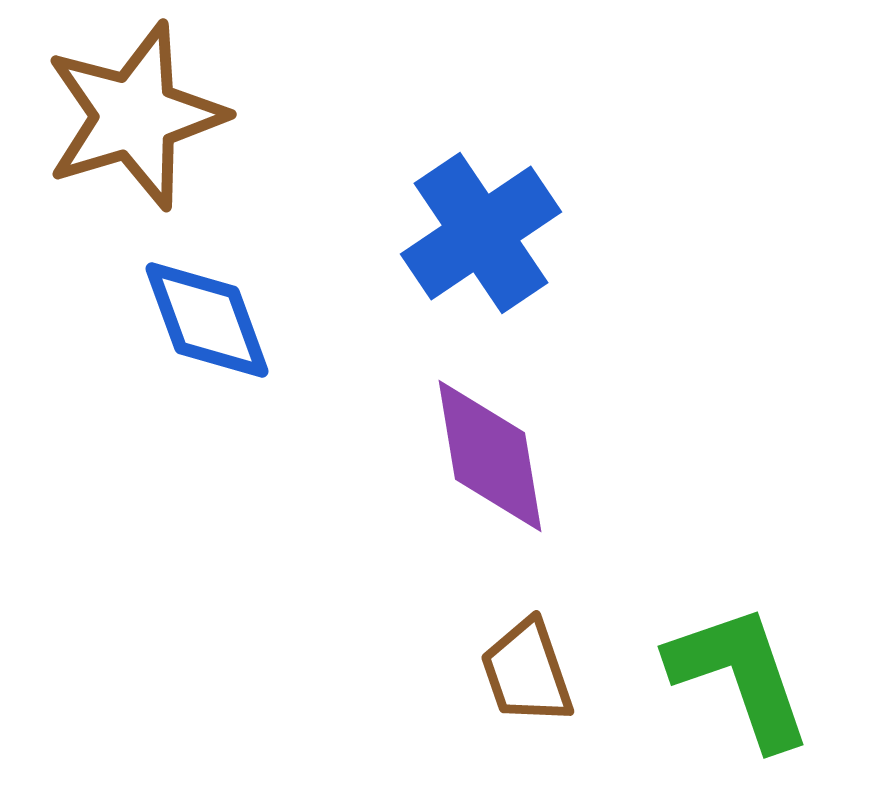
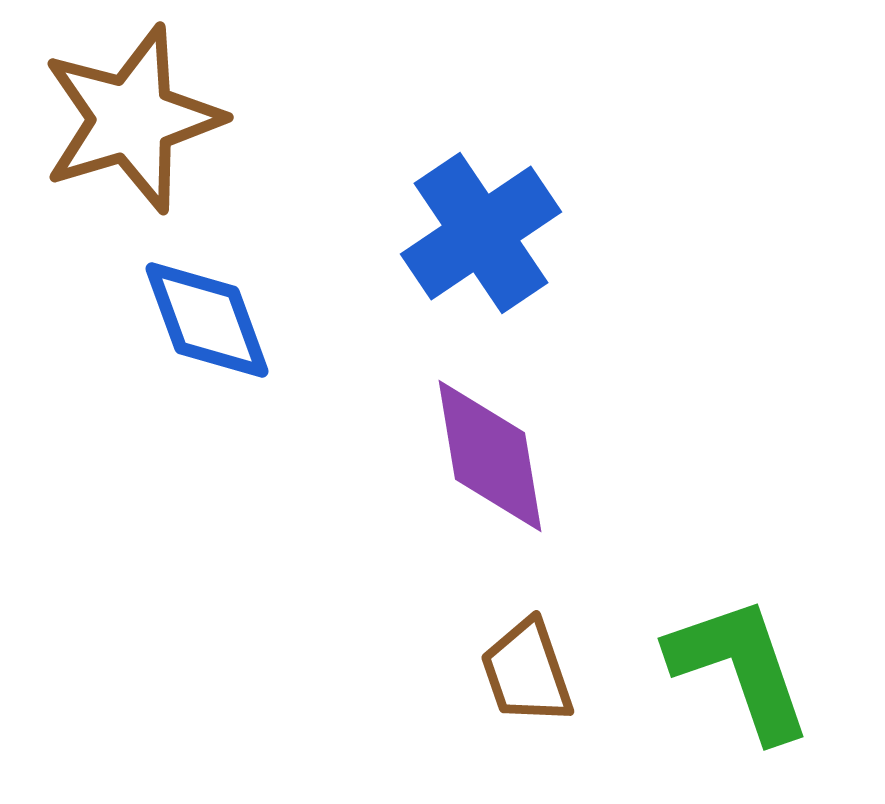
brown star: moved 3 px left, 3 px down
green L-shape: moved 8 px up
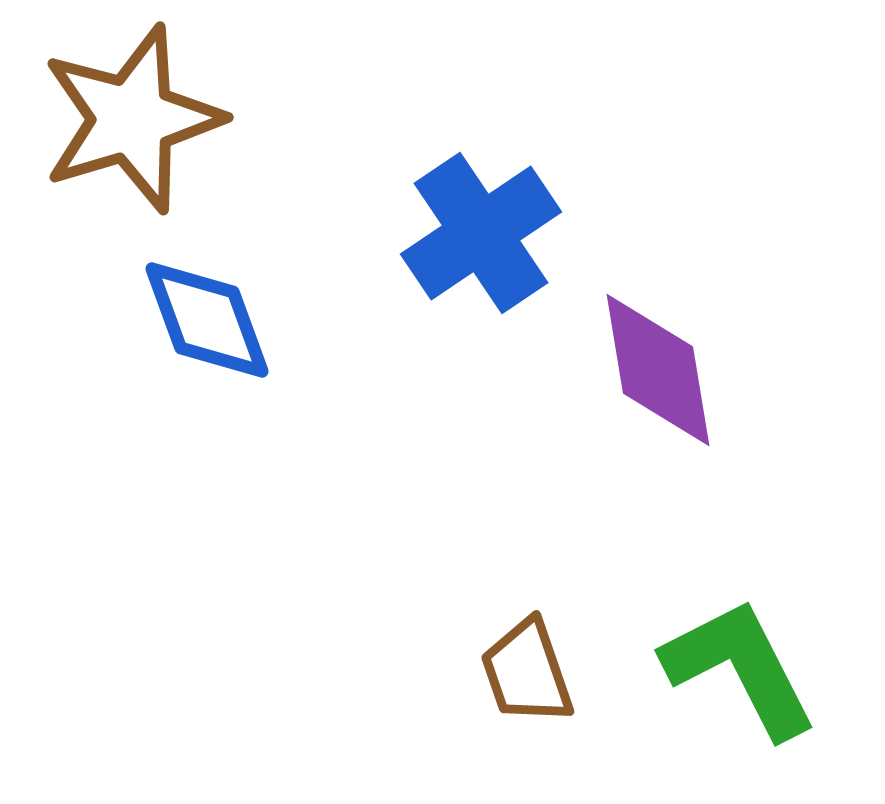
purple diamond: moved 168 px right, 86 px up
green L-shape: rotated 8 degrees counterclockwise
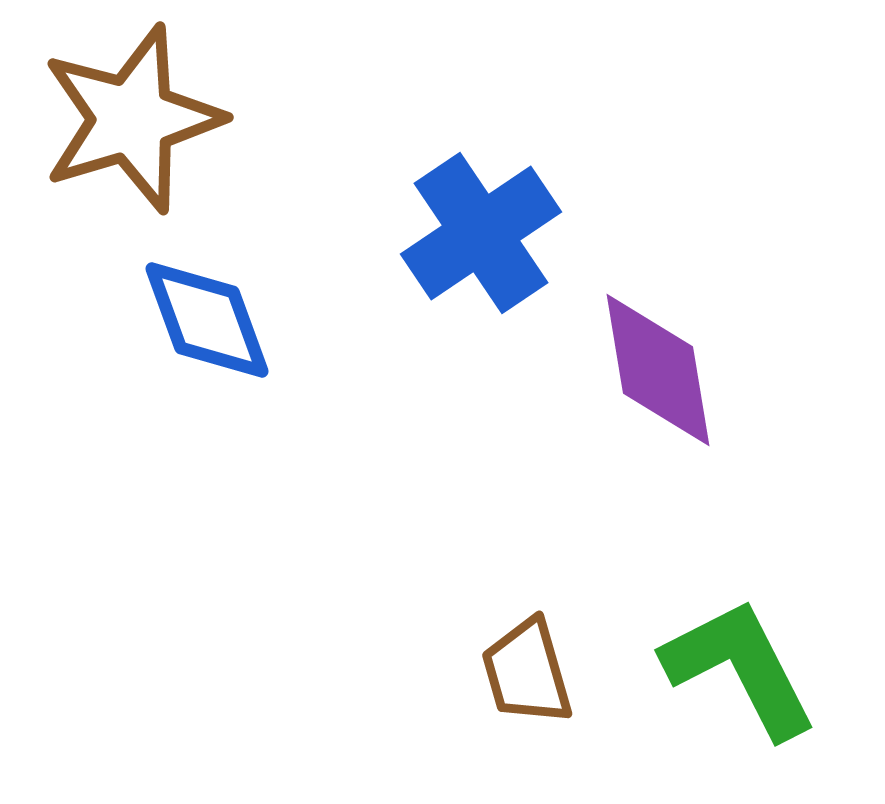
brown trapezoid: rotated 3 degrees clockwise
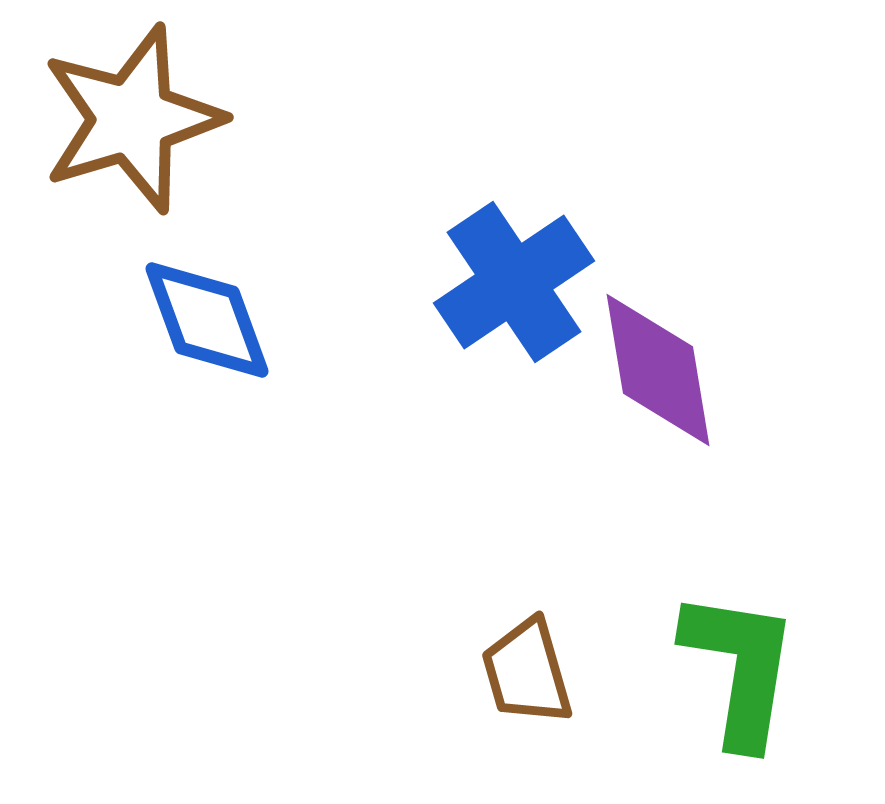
blue cross: moved 33 px right, 49 px down
green L-shape: rotated 36 degrees clockwise
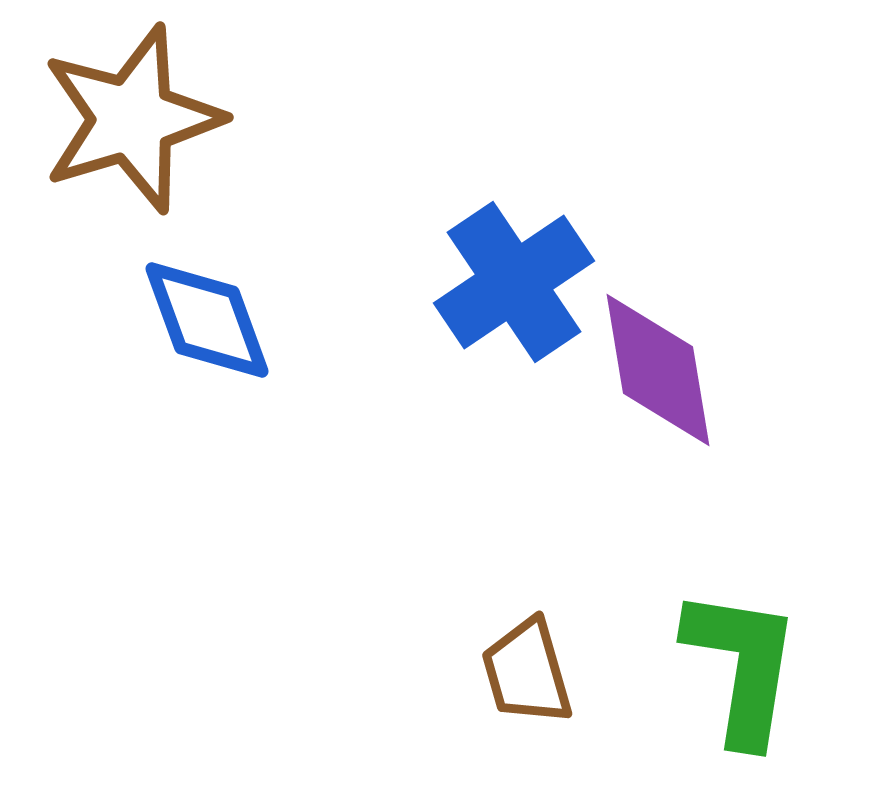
green L-shape: moved 2 px right, 2 px up
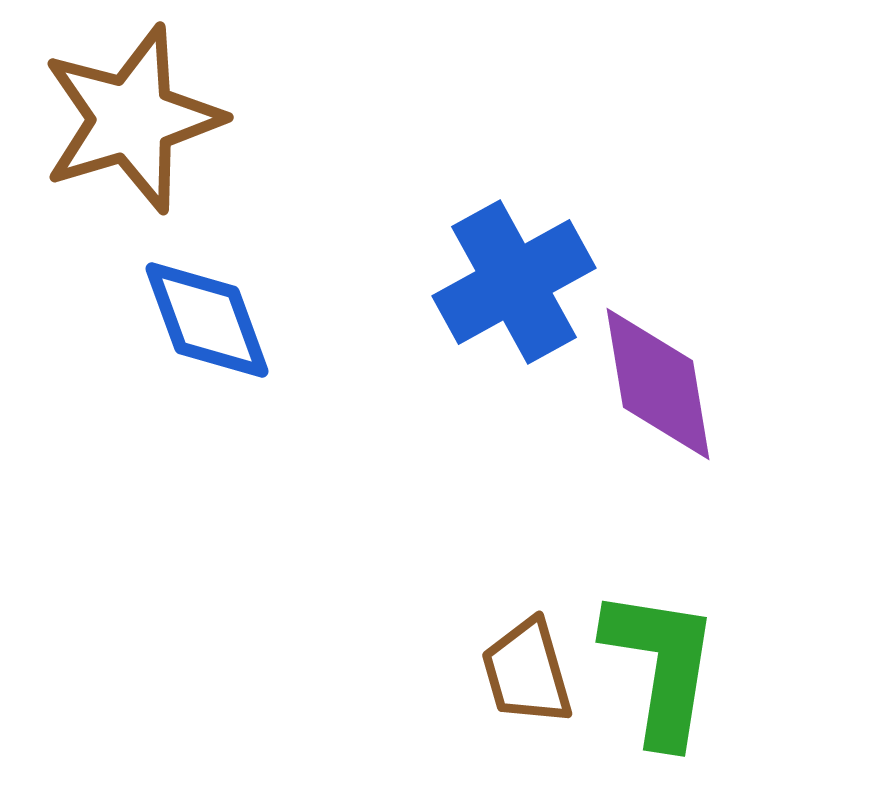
blue cross: rotated 5 degrees clockwise
purple diamond: moved 14 px down
green L-shape: moved 81 px left
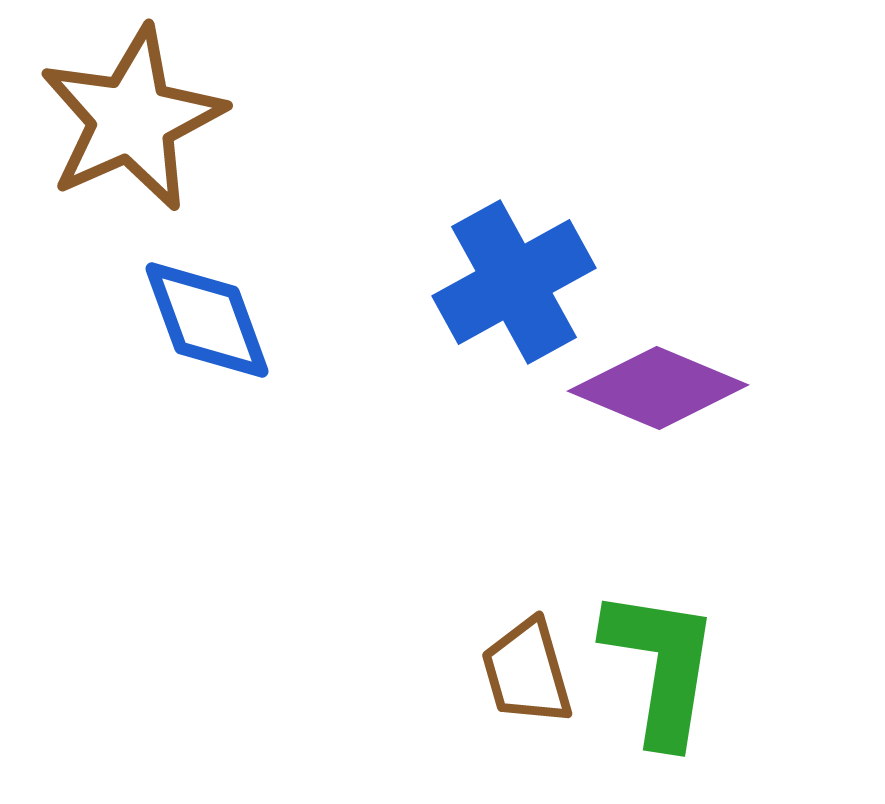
brown star: rotated 7 degrees counterclockwise
purple diamond: moved 4 px down; rotated 58 degrees counterclockwise
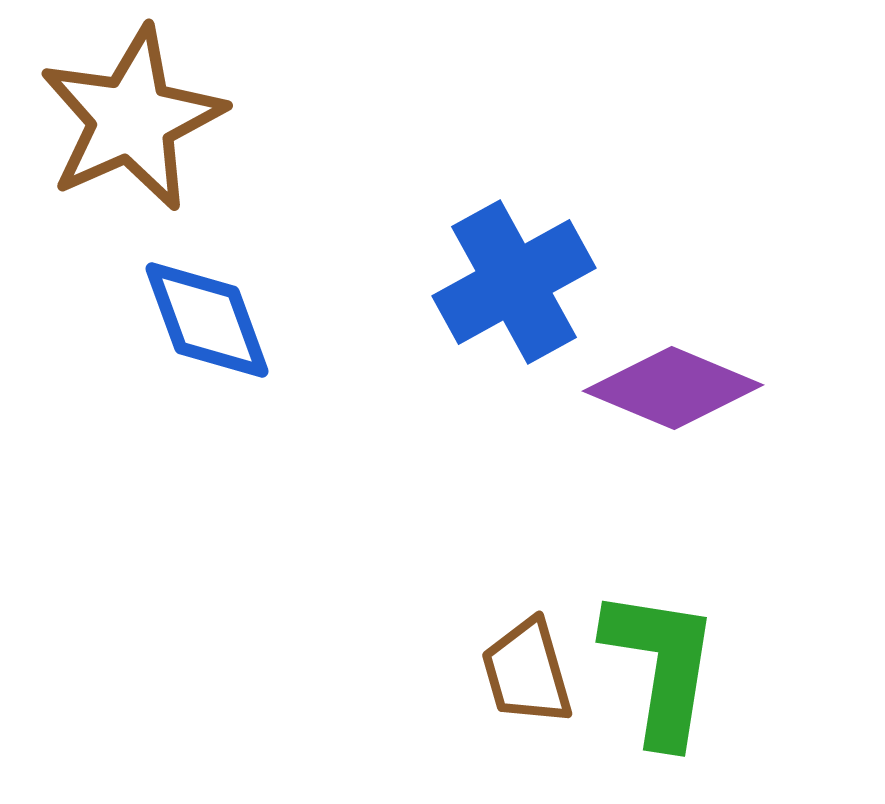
purple diamond: moved 15 px right
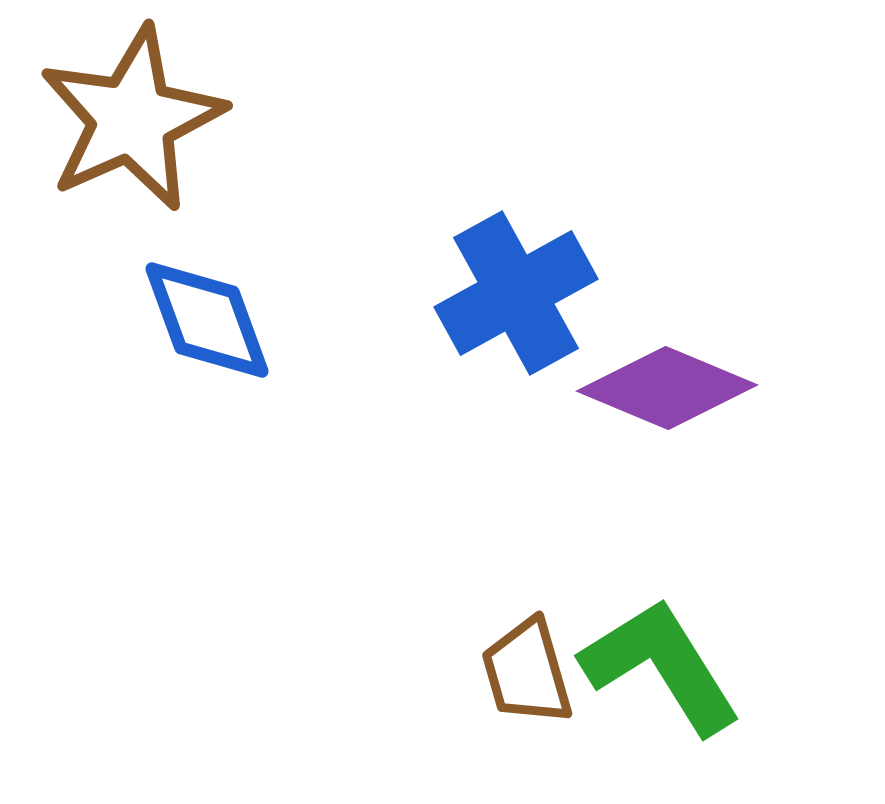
blue cross: moved 2 px right, 11 px down
purple diamond: moved 6 px left
green L-shape: rotated 41 degrees counterclockwise
